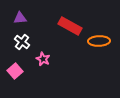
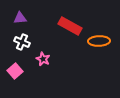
white cross: rotated 14 degrees counterclockwise
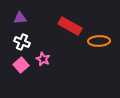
pink square: moved 6 px right, 6 px up
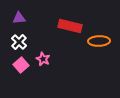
purple triangle: moved 1 px left
red rectangle: rotated 15 degrees counterclockwise
white cross: moved 3 px left; rotated 21 degrees clockwise
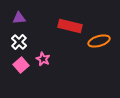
orange ellipse: rotated 15 degrees counterclockwise
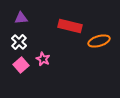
purple triangle: moved 2 px right
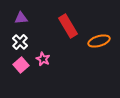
red rectangle: moved 2 px left; rotated 45 degrees clockwise
white cross: moved 1 px right
